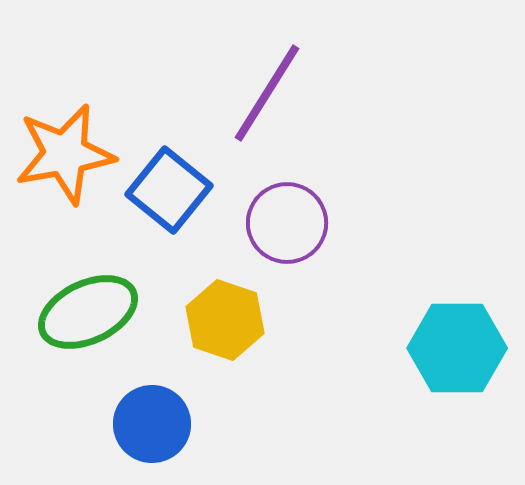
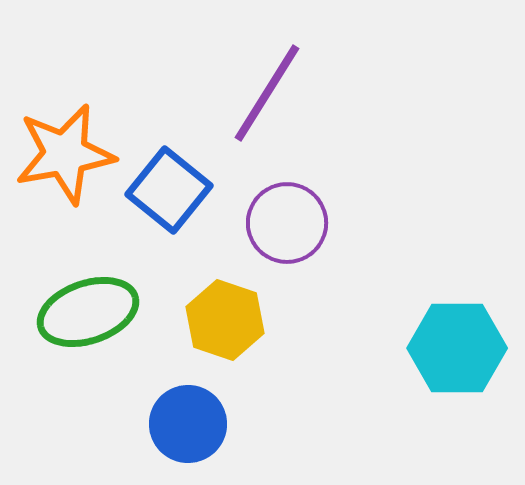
green ellipse: rotated 6 degrees clockwise
blue circle: moved 36 px right
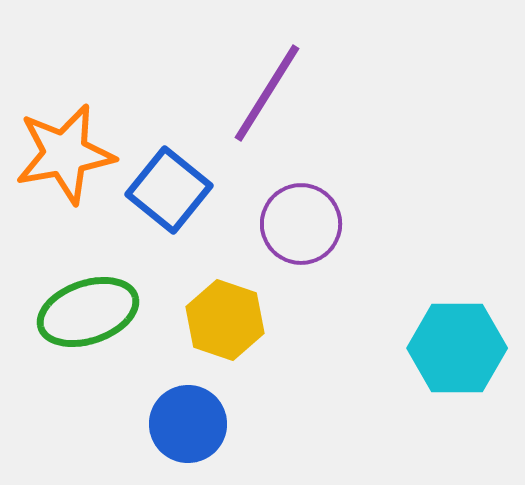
purple circle: moved 14 px right, 1 px down
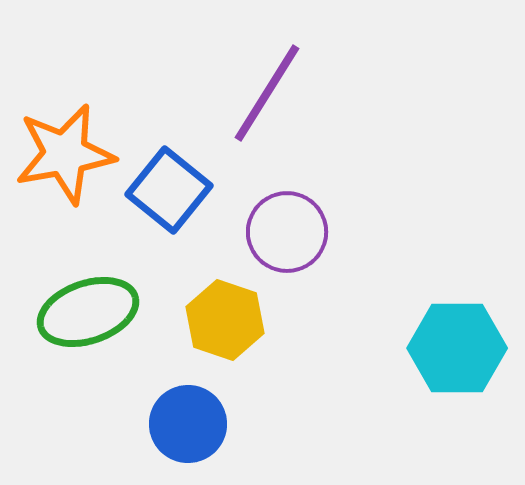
purple circle: moved 14 px left, 8 px down
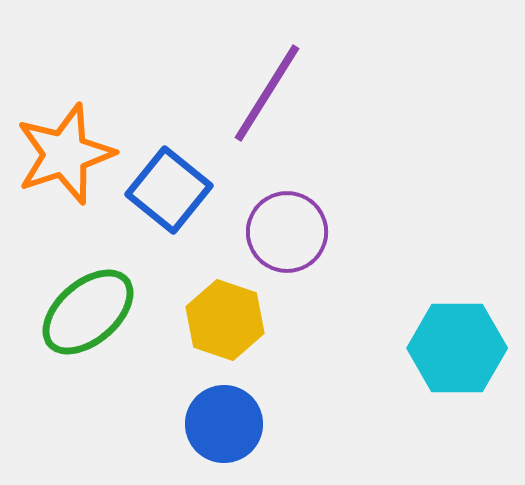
orange star: rotated 8 degrees counterclockwise
green ellipse: rotated 22 degrees counterclockwise
blue circle: moved 36 px right
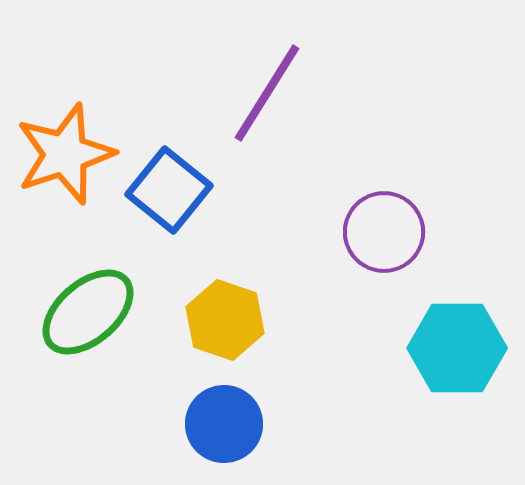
purple circle: moved 97 px right
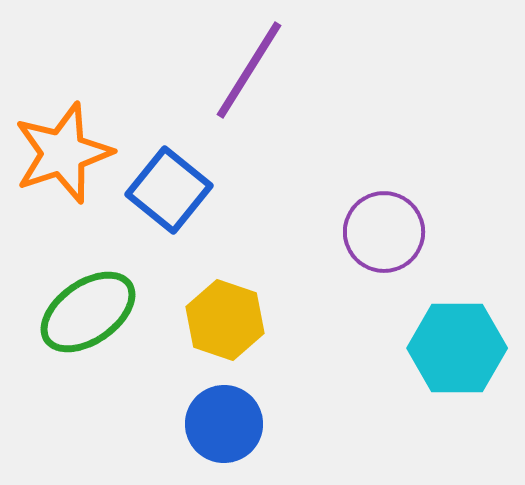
purple line: moved 18 px left, 23 px up
orange star: moved 2 px left, 1 px up
green ellipse: rotated 6 degrees clockwise
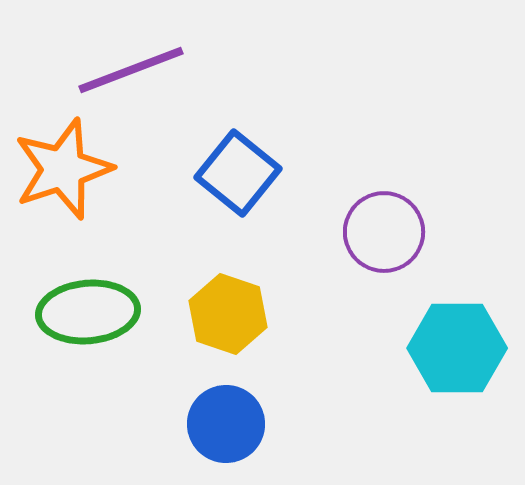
purple line: moved 118 px left; rotated 37 degrees clockwise
orange star: moved 16 px down
blue square: moved 69 px right, 17 px up
green ellipse: rotated 30 degrees clockwise
yellow hexagon: moved 3 px right, 6 px up
blue circle: moved 2 px right
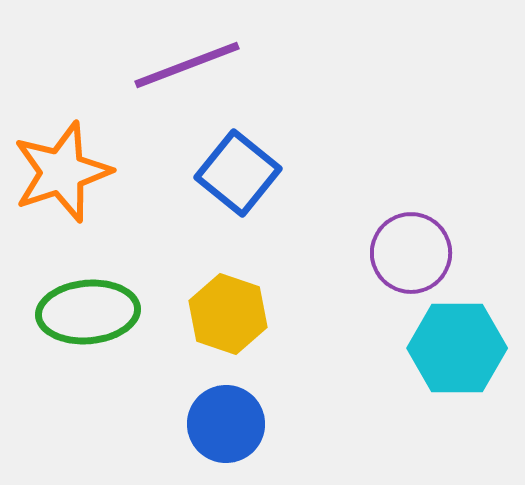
purple line: moved 56 px right, 5 px up
orange star: moved 1 px left, 3 px down
purple circle: moved 27 px right, 21 px down
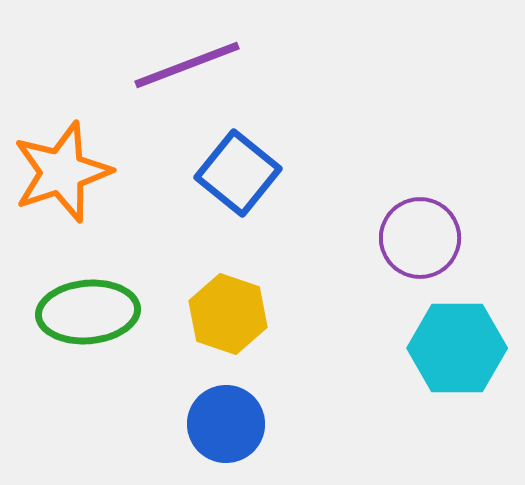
purple circle: moved 9 px right, 15 px up
